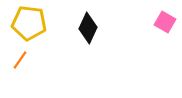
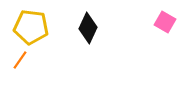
yellow pentagon: moved 2 px right, 4 px down
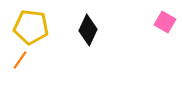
black diamond: moved 2 px down
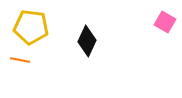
black diamond: moved 1 px left, 11 px down
orange line: rotated 66 degrees clockwise
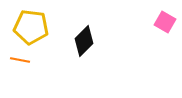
black diamond: moved 3 px left; rotated 20 degrees clockwise
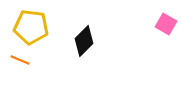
pink square: moved 1 px right, 2 px down
orange line: rotated 12 degrees clockwise
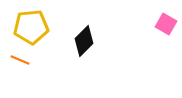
yellow pentagon: rotated 12 degrees counterclockwise
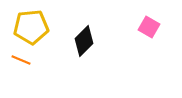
pink square: moved 17 px left, 3 px down
orange line: moved 1 px right
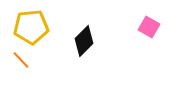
orange line: rotated 24 degrees clockwise
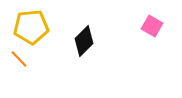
pink square: moved 3 px right, 1 px up
orange line: moved 2 px left, 1 px up
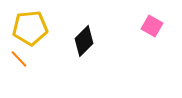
yellow pentagon: moved 1 px left, 1 px down
